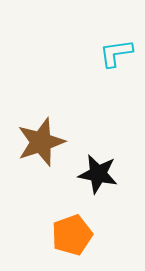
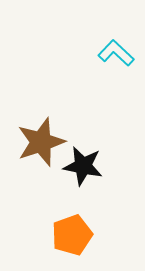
cyan L-shape: rotated 51 degrees clockwise
black star: moved 15 px left, 8 px up
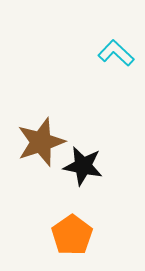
orange pentagon: rotated 15 degrees counterclockwise
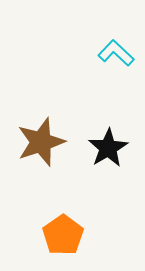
black star: moved 25 px right, 18 px up; rotated 30 degrees clockwise
orange pentagon: moved 9 px left
